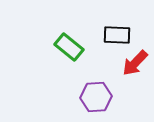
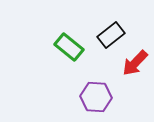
black rectangle: moved 6 px left; rotated 40 degrees counterclockwise
purple hexagon: rotated 8 degrees clockwise
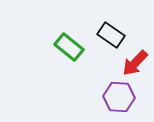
black rectangle: rotated 72 degrees clockwise
purple hexagon: moved 23 px right
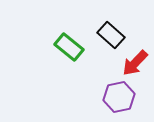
black rectangle: rotated 8 degrees clockwise
purple hexagon: rotated 16 degrees counterclockwise
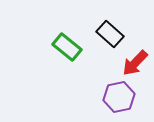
black rectangle: moved 1 px left, 1 px up
green rectangle: moved 2 px left
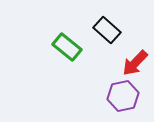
black rectangle: moved 3 px left, 4 px up
purple hexagon: moved 4 px right, 1 px up
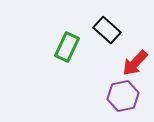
green rectangle: rotated 76 degrees clockwise
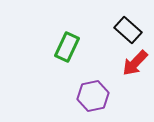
black rectangle: moved 21 px right
purple hexagon: moved 30 px left
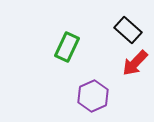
purple hexagon: rotated 12 degrees counterclockwise
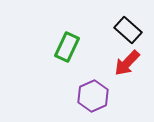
red arrow: moved 8 px left
